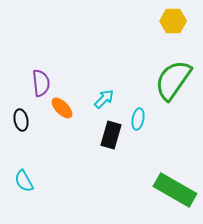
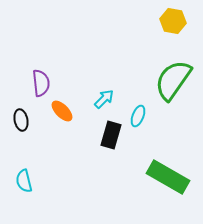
yellow hexagon: rotated 10 degrees clockwise
orange ellipse: moved 3 px down
cyan ellipse: moved 3 px up; rotated 10 degrees clockwise
cyan semicircle: rotated 15 degrees clockwise
green rectangle: moved 7 px left, 13 px up
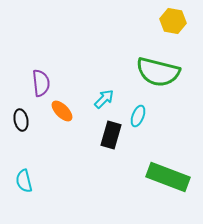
green semicircle: moved 15 px left, 8 px up; rotated 111 degrees counterclockwise
green rectangle: rotated 9 degrees counterclockwise
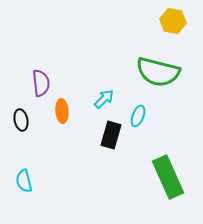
orange ellipse: rotated 40 degrees clockwise
green rectangle: rotated 45 degrees clockwise
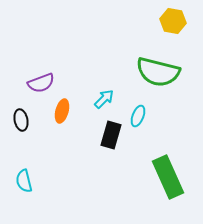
purple semicircle: rotated 76 degrees clockwise
orange ellipse: rotated 20 degrees clockwise
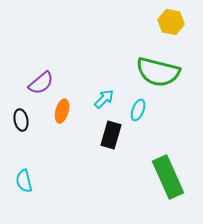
yellow hexagon: moved 2 px left, 1 px down
purple semicircle: rotated 20 degrees counterclockwise
cyan ellipse: moved 6 px up
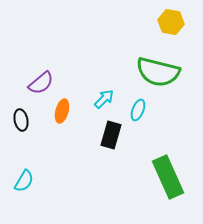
cyan semicircle: rotated 135 degrees counterclockwise
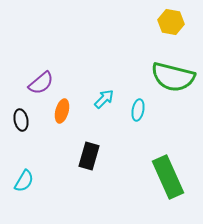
green semicircle: moved 15 px right, 5 px down
cyan ellipse: rotated 10 degrees counterclockwise
black rectangle: moved 22 px left, 21 px down
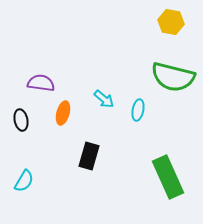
purple semicircle: rotated 132 degrees counterclockwise
cyan arrow: rotated 85 degrees clockwise
orange ellipse: moved 1 px right, 2 px down
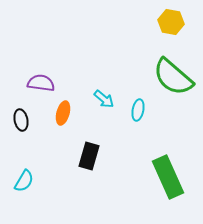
green semicircle: rotated 27 degrees clockwise
